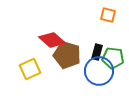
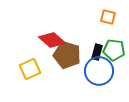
orange square: moved 2 px down
green pentagon: moved 1 px right, 8 px up
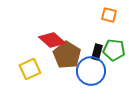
orange square: moved 1 px right, 2 px up
brown pentagon: rotated 16 degrees clockwise
blue circle: moved 8 px left
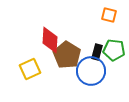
red diamond: moved 2 px left; rotated 52 degrees clockwise
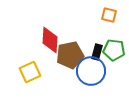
brown pentagon: moved 3 px right; rotated 28 degrees clockwise
yellow square: moved 3 px down
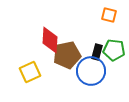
brown pentagon: moved 3 px left
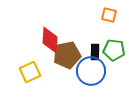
black rectangle: moved 2 px left; rotated 14 degrees counterclockwise
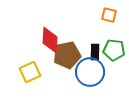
blue circle: moved 1 px left, 1 px down
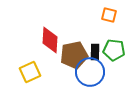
brown pentagon: moved 7 px right
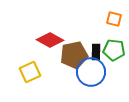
orange square: moved 5 px right, 4 px down
red diamond: rotated 64 degrees counterclockwise
black rectangle: moved 1 px right
blue circle: moved 1 px right
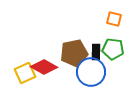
red diamond: moved 6 px left, 27 px down
green pentagon: moved 1 px left, 1 px up
brown pentagon: moved 2 px up
yellow square: moved 5 px left, 1 px down
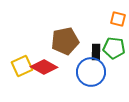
orange square: moved 4 px right
green pentagon: moved 1 px right, 1 px up
brown pentagon: moved 9 px left, 12 px up
yellow square: moved 3 px left, 7 px up
